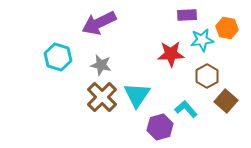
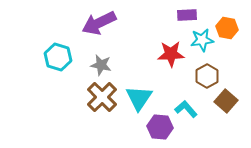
cyan triangle: moved 2 px right, 3 px down
purple hexagon: rotated 20 degrees clockwise
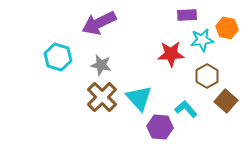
cyan triangle: rotated 16 degrees counterclockwise
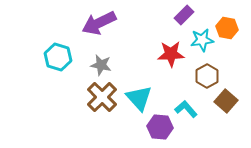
purple rectangle: moved 3 px left; rotated 42 degrees counterclockwise
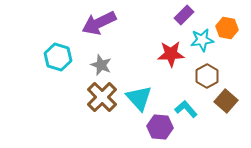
gray star: rotated 10 degrees clockwise
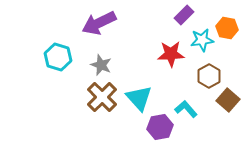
brown hexagon: moved 2 px right
brown square: moved 2 px right, 1 px up
purple hexagon: rotated 15 degrees counterclockwise
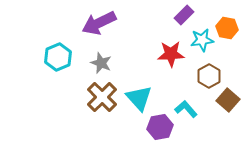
cyan hexagon: rotated 20 degrees clockwise
gray star: moved 2 px up
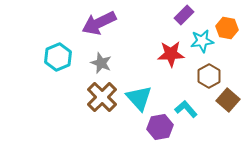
cyan star: moved 1 px down
